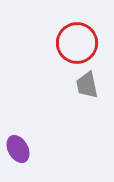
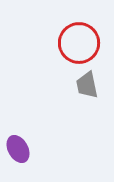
red circle: moved 2 px right
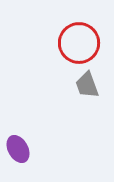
gray trapezoid: rotated 8 degrees counterclockwise
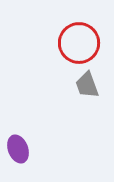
purple ellipse: rotated 8 degrees clockwise
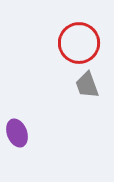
purple ellipse: moved 1 px left, 16 px up
